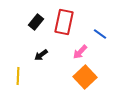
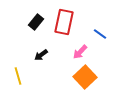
yellow line: rotated 18 degrees counterclockwise
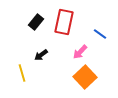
yellow line: moved 4 px right, 3 px up
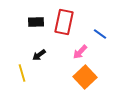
black rectangle: rotated 49 degrees clockwise
black arrow: moved 2 px left
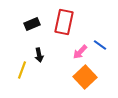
black rectangle: moved 4 px left, 2 px down; rotated 21 degrees counterclockwise
blue line: moved 11 px down
black arrow: rotated 64 degrees counterclockwise
yellow line: moved 3 px up; rotated 36 degrees clockwise
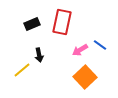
red rectangle: moved 2 px left
pink arrow: moved 2 px up; rotated 14 degrees clockwise
yellow line: rotated 30 degrees clockwise
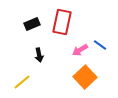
yellow line: moved 12 px down
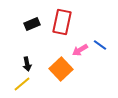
black arrow: moved 12 px left, 9 px down
orange square: moved 24 px left, 8 px up
yellow line: moved 2 px down
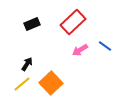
red rectangle: moved 11 px right; rotated 35 degrees clockwise
blue line: moved 5 px right, 1 px down
black arrow: rotated 136 degrees counterclockwise
orange square: moved 10 px left, 14 px down
